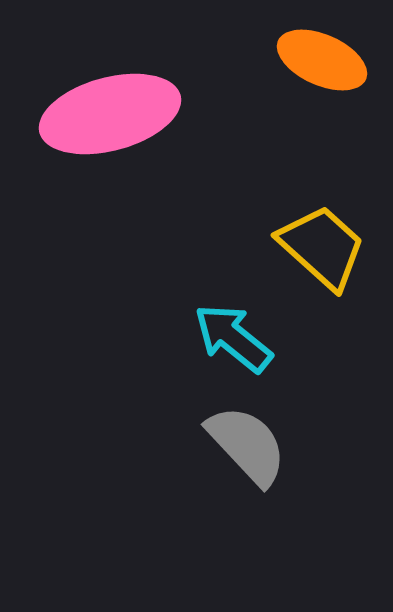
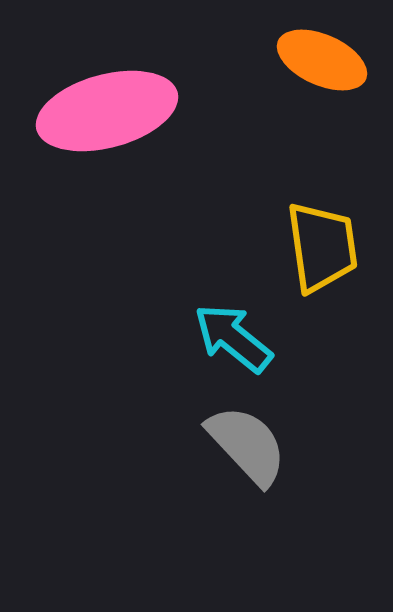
pink ellipse: moved 3 px left, 3 px up
yellow trapezoid: rotated 40 degrees clockwise
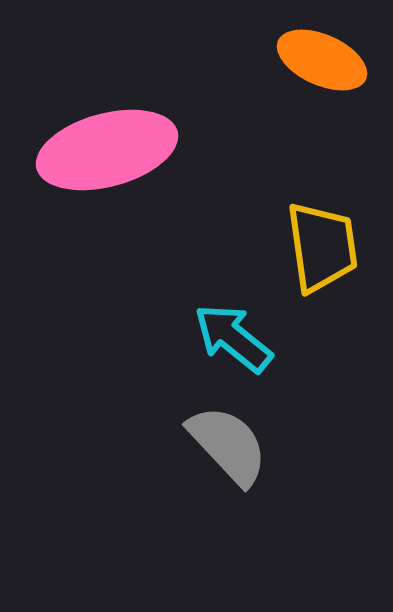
pink ellipse: moved 39 px down
gray semicircle: moved 19 px left
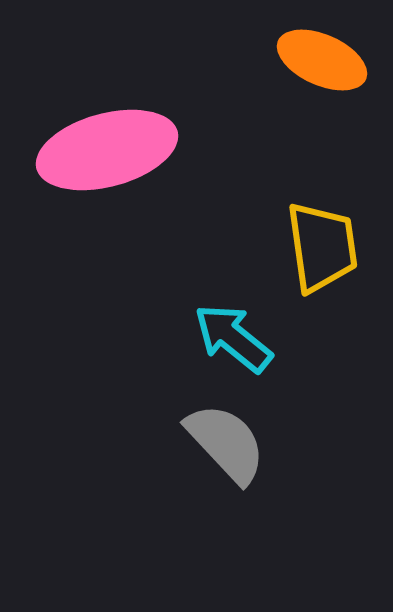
gray semicircle: moved 2 px left, 2 px up
